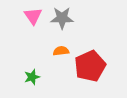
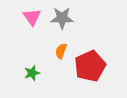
pink triangle: moved 1 px left, 1 px down
orange semicircle: rotated 63 degrees counterclockwise
green star: moved 4 px up
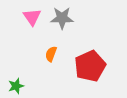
orange semicircle: moved 10 px left, 3 px down
green star: moved 16 px left, 13 px down
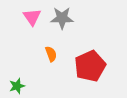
orange semicircle: rotated 140 degrees clockwise
green star: moved 1 px right
